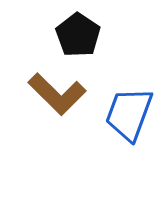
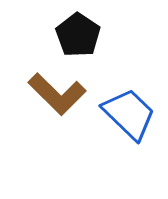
blue trapezoid: rotated 114 degrees clockwise
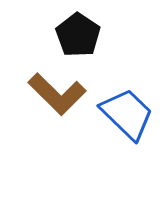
blue trapezoid: moved 2 px left
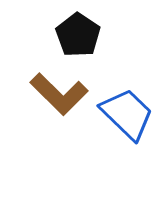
brown L-shape: moved 2 px right
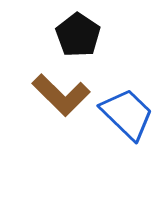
brown L-shape: moved 2 px right, 1 px down
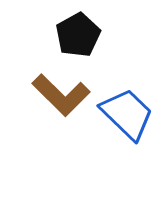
black pentagon: rotated 9 degrees clockwise
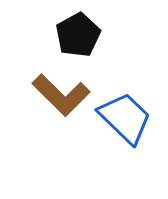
blue trapezoid: moved 2 px left, 4 px down
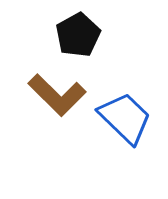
brown L-shape: moved 4 px left
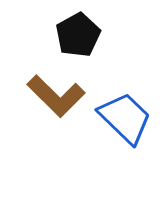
brown L-shape: moved 1 px left, 1 px down
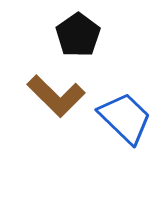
black pentagon: rotated 6 degrees counterclockwise
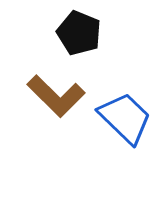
black pentagon: moved 1 px right, 2 px up; rotated 15 degrees counterclockwise
